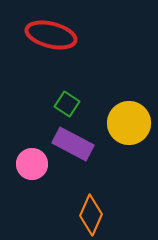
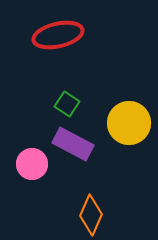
red ellipse: moved 7 px right; rotated 27 degrees counterclockwise
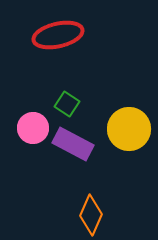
yellow circle: moved 6 px down
pink circle: moved 1 px right, 36 px up
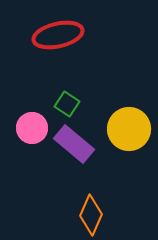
pink circle: moved 1 px left
purple rectangle: moved 1 px right; rotated 12 degrees clockwise
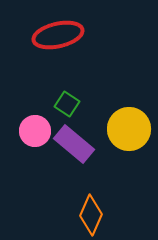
pink circle: moved 3 px right, 3 px down
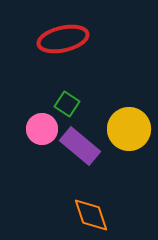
red ellipse: moved 5 px right, 4 px down
pink circle: moved 7 px right, 2 px up
purple rectangle: moved 6 px right, 2 px down
orange diamond: rotated 42 degrees counterclockwise
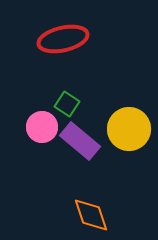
pink circle: moved 2 px up
purple rectangle: moved 5 px up
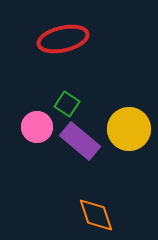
pink circle: moved 5 px left
orange diamond: moved 5 px right
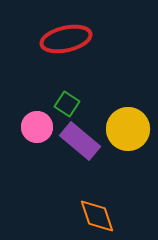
red ellipse: moved 3 px right
yellow circle: moved 1 px left
orange diamond: moved 1 px right, 1 px down
